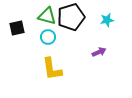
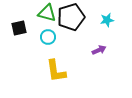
green triangle: moved 3 px up
black square: moved 2 px right
purple arrow: moved 2 px up
yellow L-shape: moved 4 px right, 2 px down
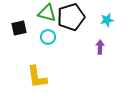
purple arrow: moved 1 px right, 3 px up; rotated 64 degrees counterclockwise
yellow L-shape: moved 19 px left, 6 px down
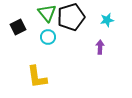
green triangle: rotated 36 degrees clockwise
black square: moved 1 px left, 1 px up; rotated 14 degrees counterclockwise
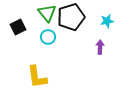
cyan star: moved 1 px down
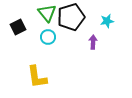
purple arrow: moved 7 px left, 5 px up
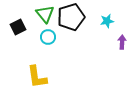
green triangle: moved 2 px left, 1 px down
purple arrow: moved 29 px right
